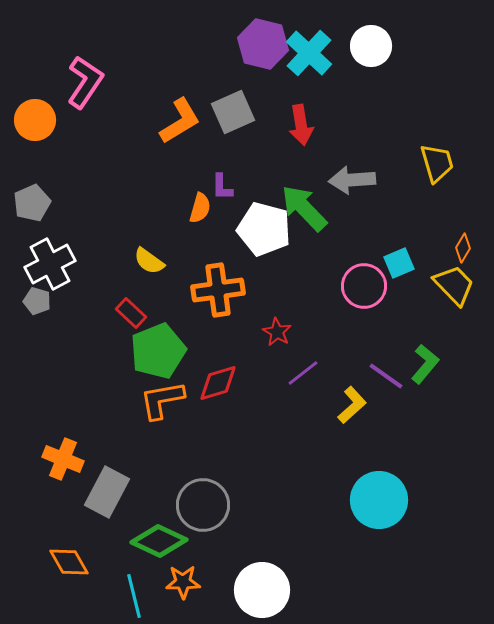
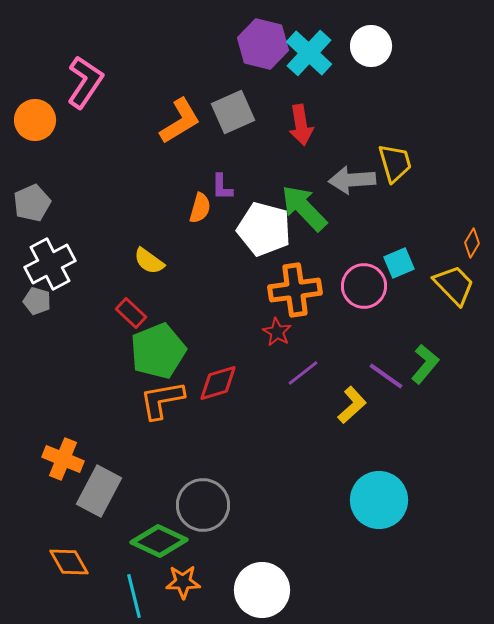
yellow trapezoid at (437, 163): moved 42 px left
orange diamond at (463, 248): moved 9 px right, 5 px up
orange cross at (218, 290): moved 77 px right
gray rectangle at (107, 492): moved 8 px left, 1 px up
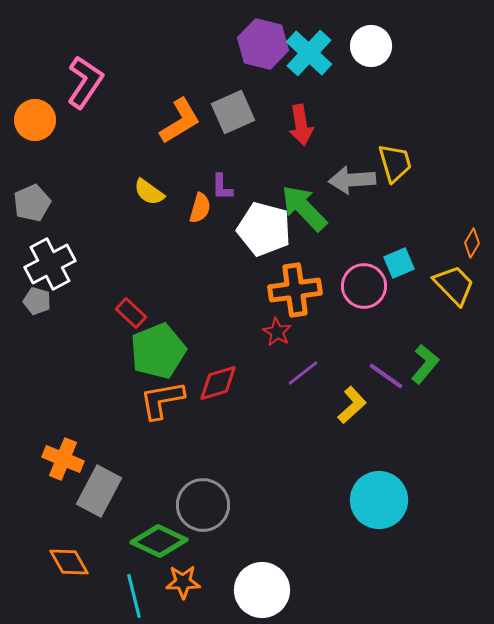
yellow semicircle at (149, 261): moved 69 px up
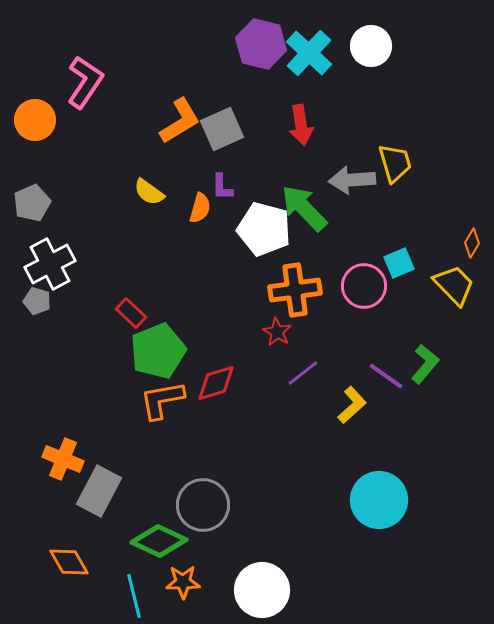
purple hexagon at (263, 44): moved 2 px left
gray square at (233, 112): moved 11 px left, 17 px down
red diamond at (218, 383): moved 2 px left
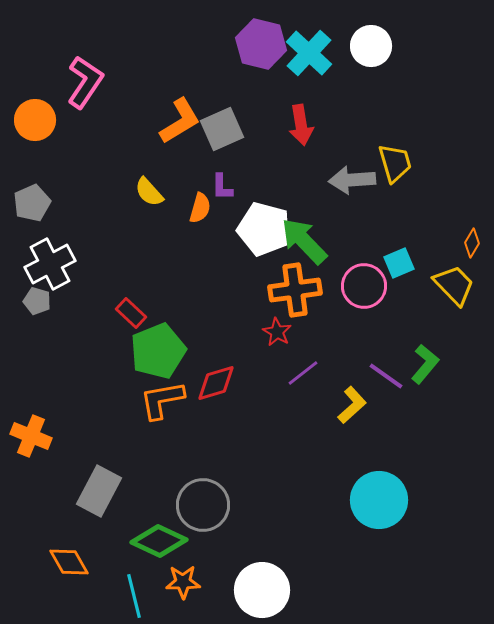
yellow semicircle at (149, 192): rotated 12 degrees clockwise
green arrow at (304, 208): moved 33 px down
orange cross at (63, 459): moved 32 px left, 23 px up
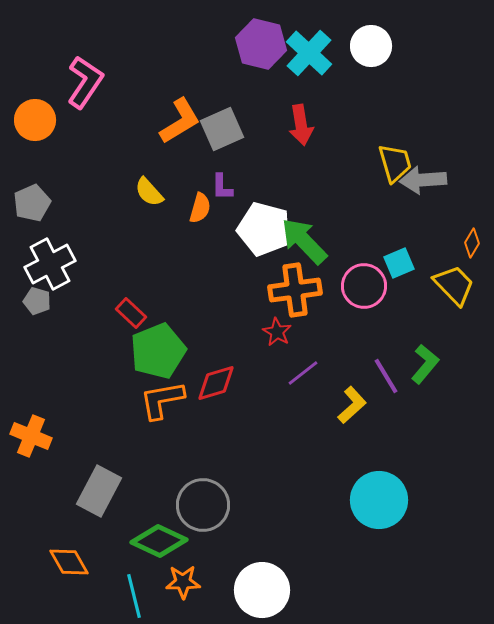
gray arrow at (352, 180): moved 71 px right
purple line at (386, 376): rotated 24 degrees clockwise
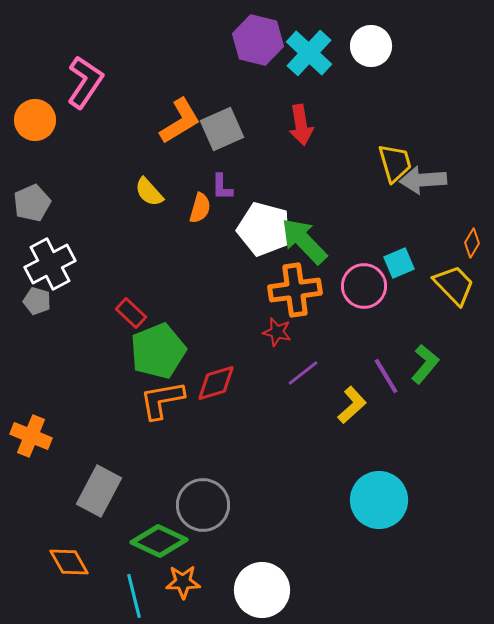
purple hexagon at (261, 44): moved 3 px left, 4 px up
red star at (277, 332): rotated 16 degrees counterclockwise
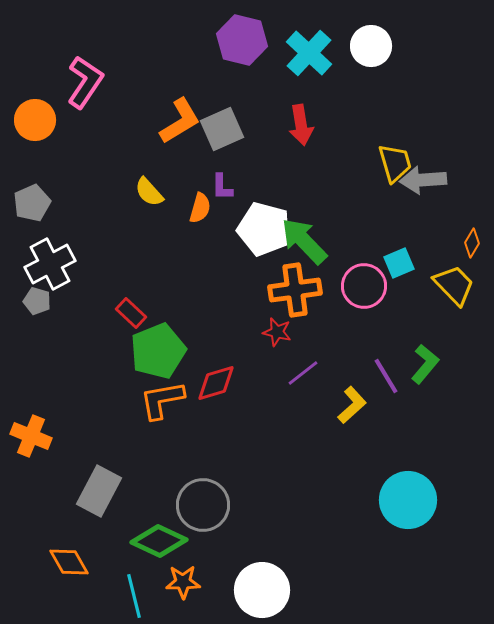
purple hexagon at (258, 40): moved 16 px left
cyan circle at (379, 500): moved 29 px right
